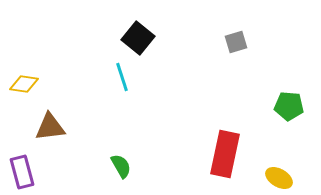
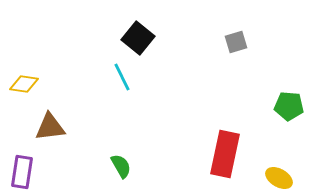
cyan line: rotated 8 degrees counterclockwise
purple rectangle: rotated 24 degrees clockwise
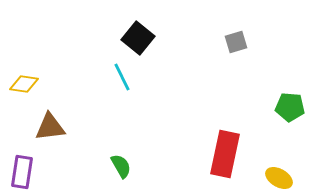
green pentagon: moved 1 px right, 1 px down
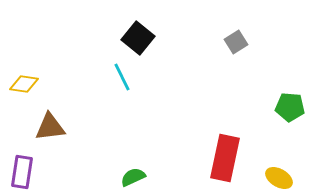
gray square: rotated 15 degrees counterclockwise
red rectangle: moved 4 px down
green semicircle: moved 12 px right, 11 px down; rotated 85 degrees counterclockwise
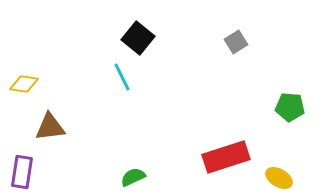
red rectangle: moved 1 px right, 1 px up; rotated 60 degrees clockwise
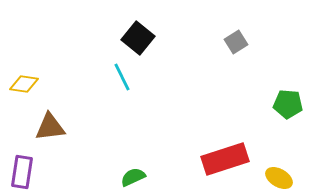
green pentagon: moved 2 px left, 3 px up
red rectangle: moved 1 px left, 2 px down
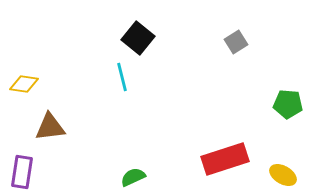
cyan line: rotated 12 degrees clockwise
yellow ellipse: moved 4 px right, 3 px up
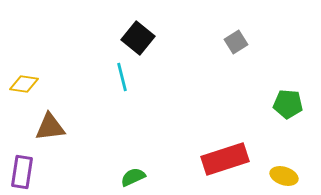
yellow ellipse: moved 1 px right, 1 px down; rotated 12 degrees counterclockwise
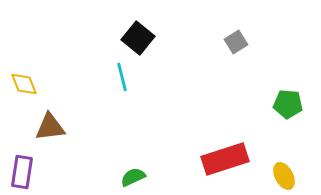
yellow diamond: rotated 60 degrees clockwise
yellow ellipse: rotated 44 degrees clockwise
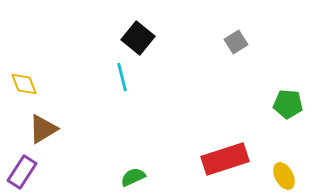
brown triangle: moved 7 px left, 2 px down; rotated 24 degrees counterclockwise
purple rectangle: rotated 24 degrees clockwise
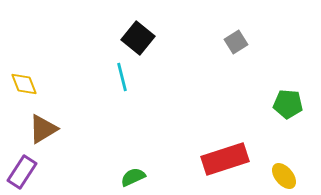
yellow ellipse: rotated 12 degrees counterclockwise
